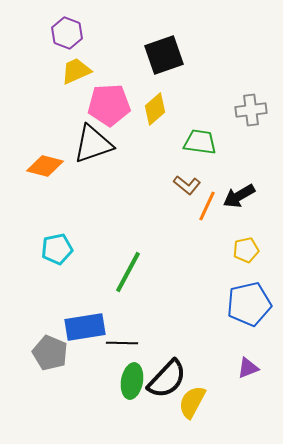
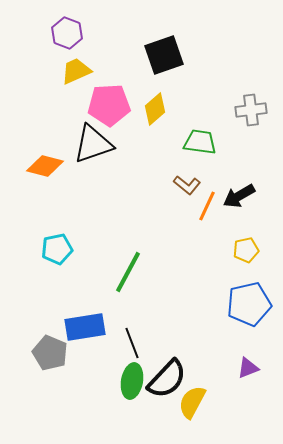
black line: moved 10 px right; rotated 68 degrees clockwise
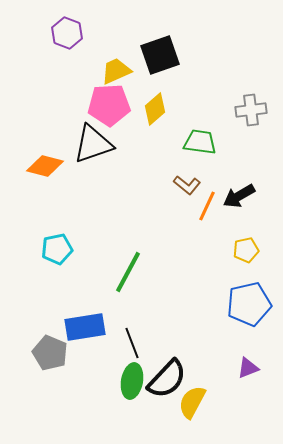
black square: moved 4 px left
yellow trapezoid: moved 40 px right
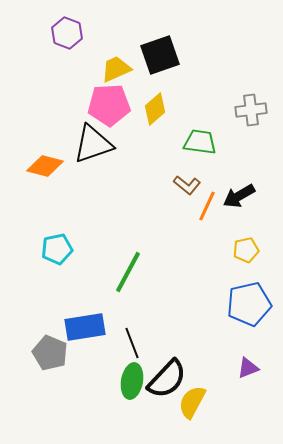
yellow trapezoid: moved 2 px up
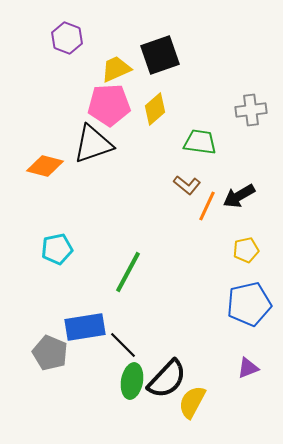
purple hexagon: moved 5 px down
black line: moved 9 px left, 2 px down; rotated 24 degrees counterclockwise
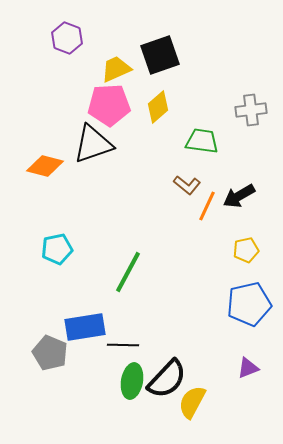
yellow diamond: moved 3 px right, 2 px up
green trapezoid: moved 2 px right, 1 px up
black line: rotated 44 degrees counterclockwise
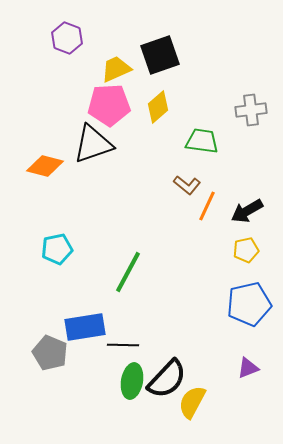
black arrow: moved 8 px right, 15 px down
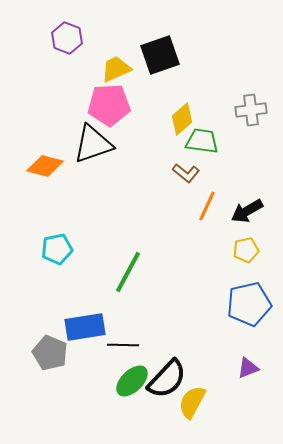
yellow diamond: moved 24 px right, 12 px down
brown L-shape: moved 1 px left, 12 px up
green ellipse: rotated 36 degrees clockwise
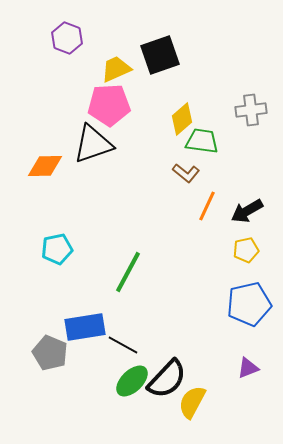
orange diamond: rotated 15 degrees counterclockwise
black line: rotated 28 degrees clockwise
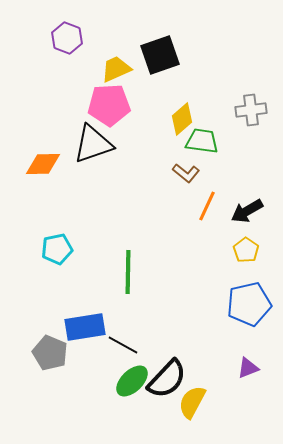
orange diamond: moved 2 px left, 2 px up
yellow pentagon: rotated 25 degrees counterclockwise
green line: rotated 27 degrees counterclockwise
